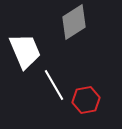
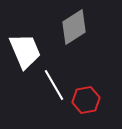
gray diamond: moved 5 px down
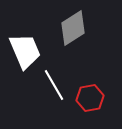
gray diamond: moved 1 px left, 1 px down
red hexagon: moved 4 px right, 2 px up
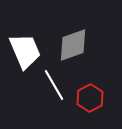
gray diamond: moved 17 px down; rotated 12 degrees clockwise
red hexagon: rotated 16 degrees counterclockwise
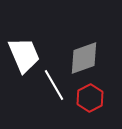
gray diamond: moved 11 px right, 13 px down
white trapezoid: moved 1 px left, 4 px down
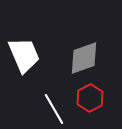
white line: moved 24 px down
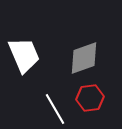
red hexagon: rotated 20 degrees clockwise
white line: moved 1 px right
